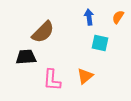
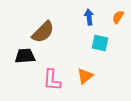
black trapezoid: moved 1 px left, 1 px up
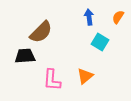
brown semicircle: moved 2 px left
cyan square: moved 1 px up; rotated 18 degrees clockwise
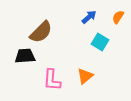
blue arrow: rotated 56 degrees clockwise
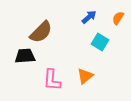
orange semicircle: moved 1 px down
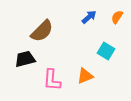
orange semicircle: moved 1 px left, 1 px up
brown semicircle: moved 1 px right, 1 px up
cyan square: moved 6 px right, 9 px down
black trapezoid: moved 3 px down; rotated 10 degrees counterclockwise
orange triangle: rotated 18 degrees clockwise
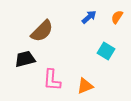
orange triangle: moved 10 px down
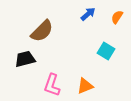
blue arrow: moved 1 px left, 3 px up
pink L-shape: moved 5 px down; rotated 15 degrees clockwise
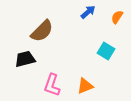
blue arrow: moved 2 px up
